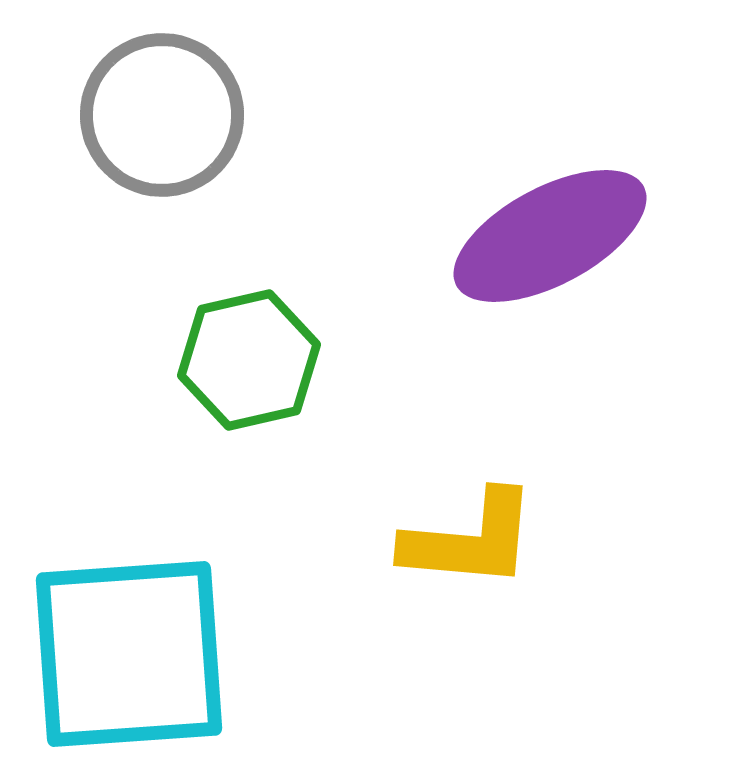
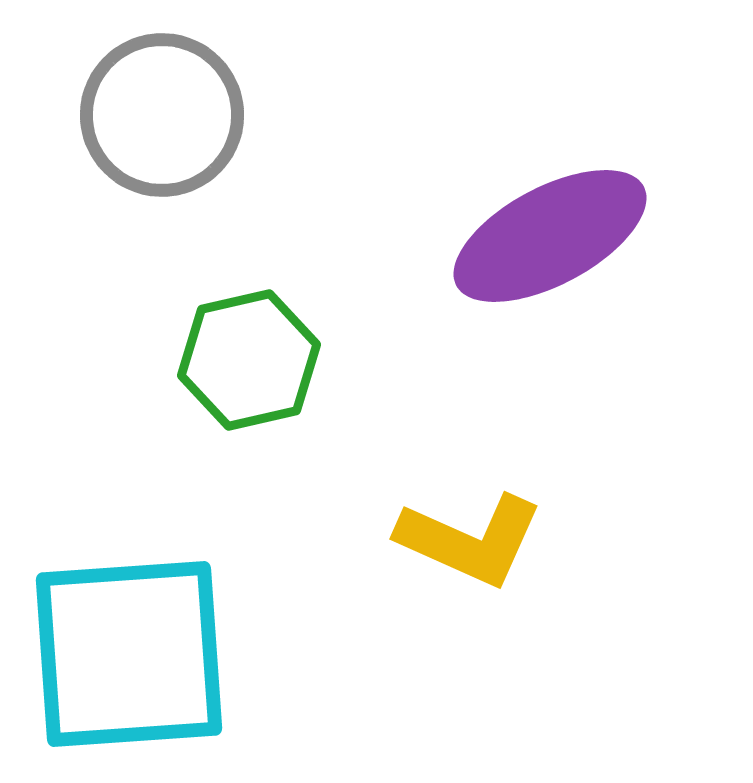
yellow L-shape: rotated 19 degrees clockwise
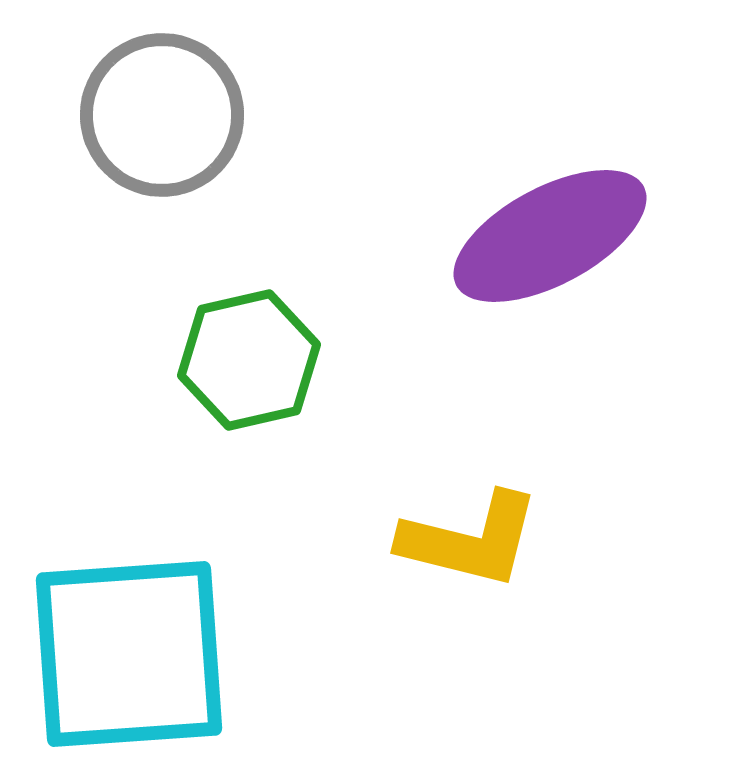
yellow L-shape: rotated 10 degrees counterclockwise
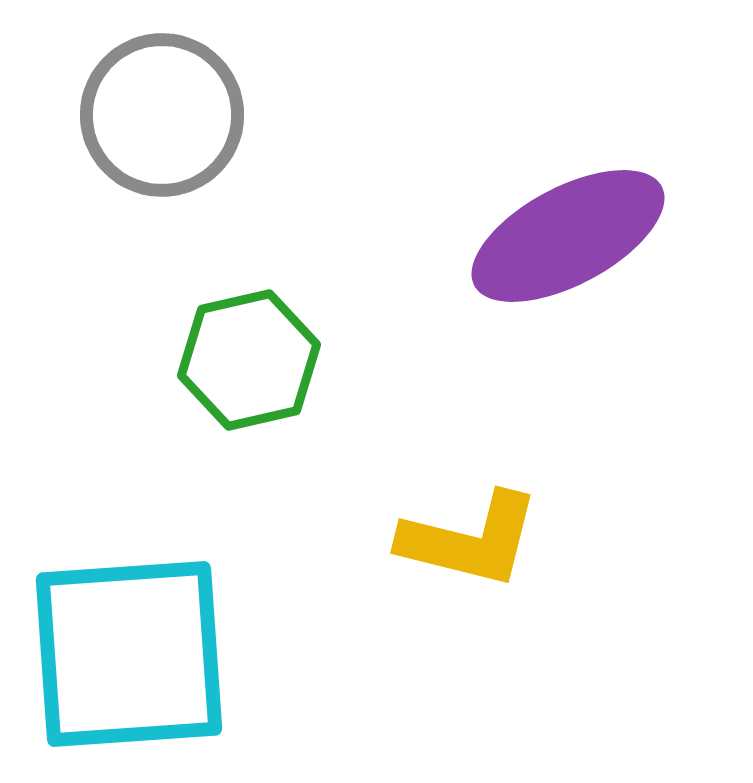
purple ellipse: moved 18 px right
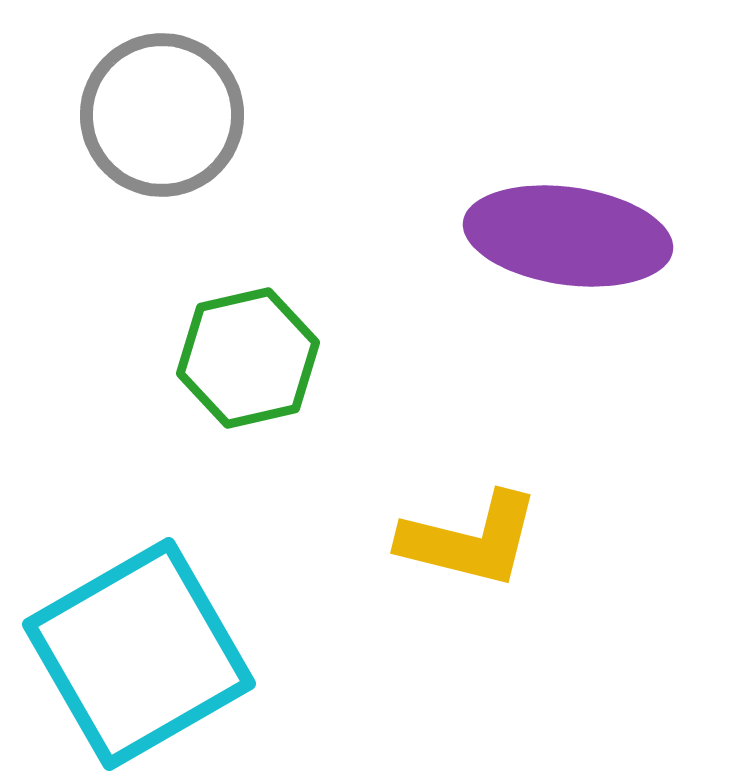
purple ellipse: rotated 36 degrees clockwise
green hexagon: moved 1 px left, 2 px up
cyan square: moved 10 px right; rotated 26 degrees counterclockwise
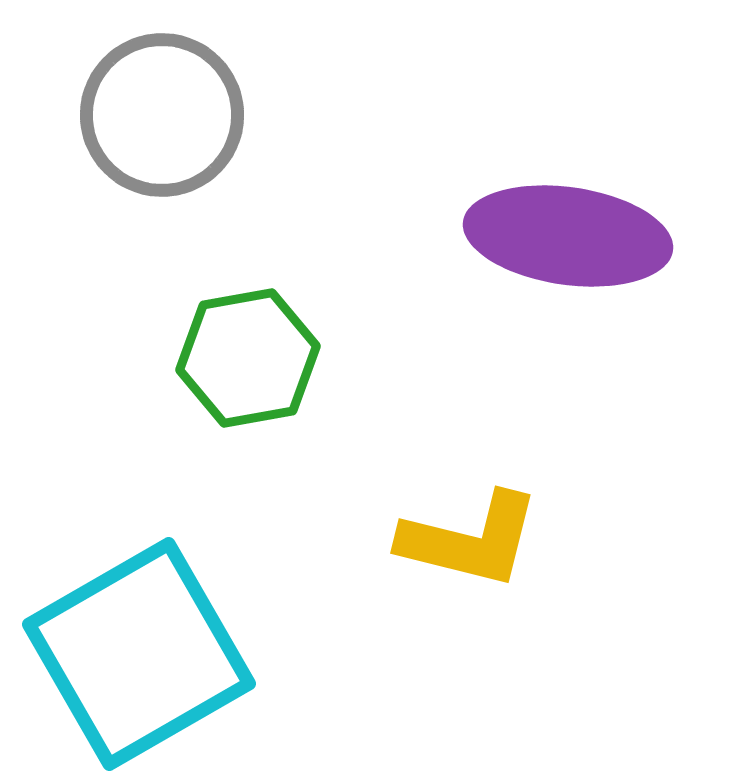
green hexagon: rotated 3 degrees clockwise
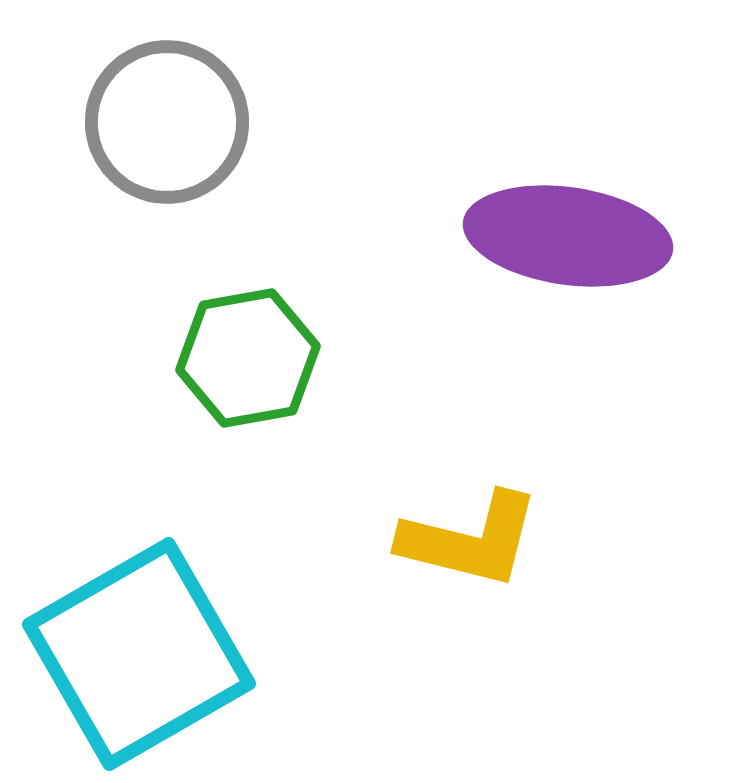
gray circle: moved 5 px right, 7 px down
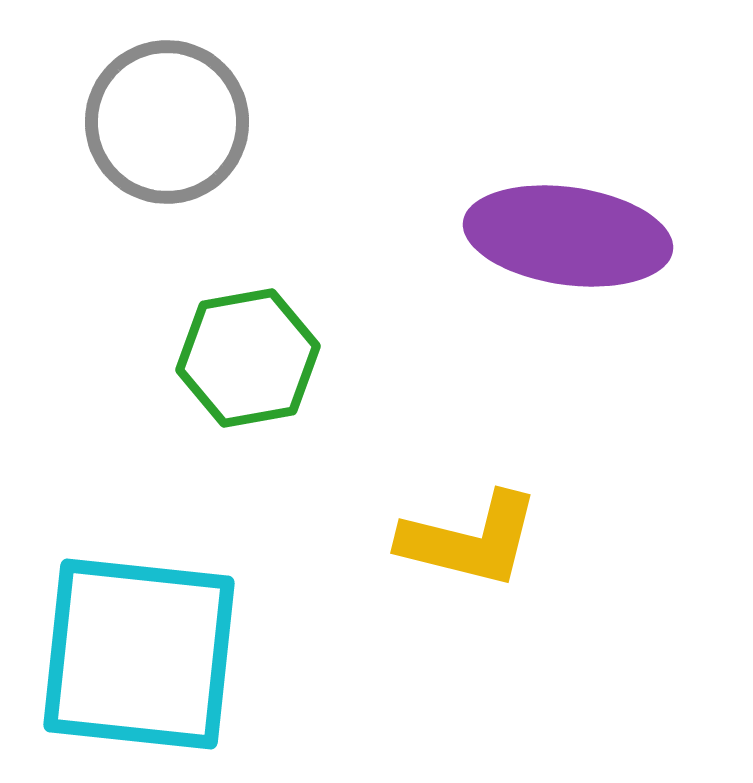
cyan square: rotated 36 degrees clockwise
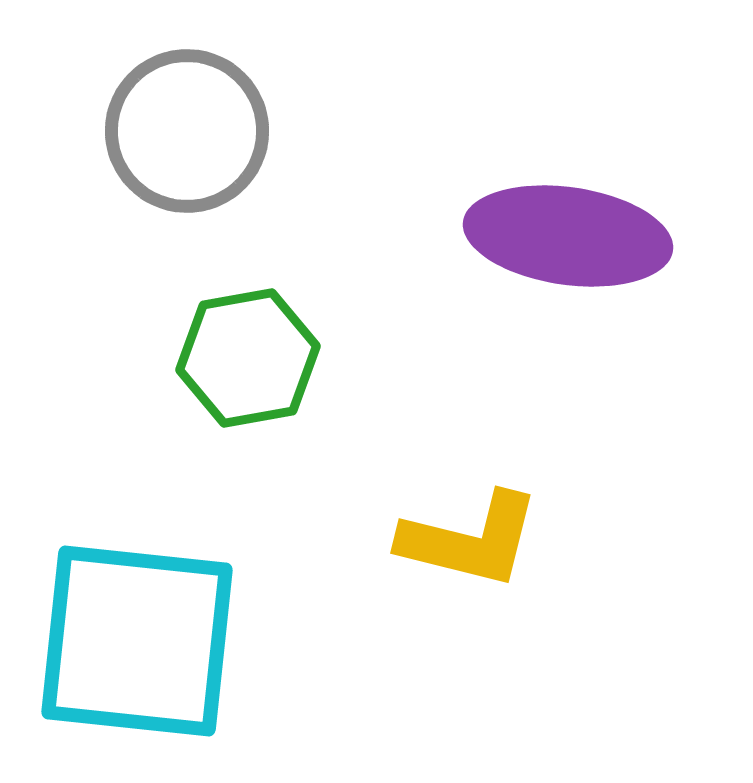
gray circle: moved 20 px right, 9 px down
cyan square: moved 2 px left, 13 px up
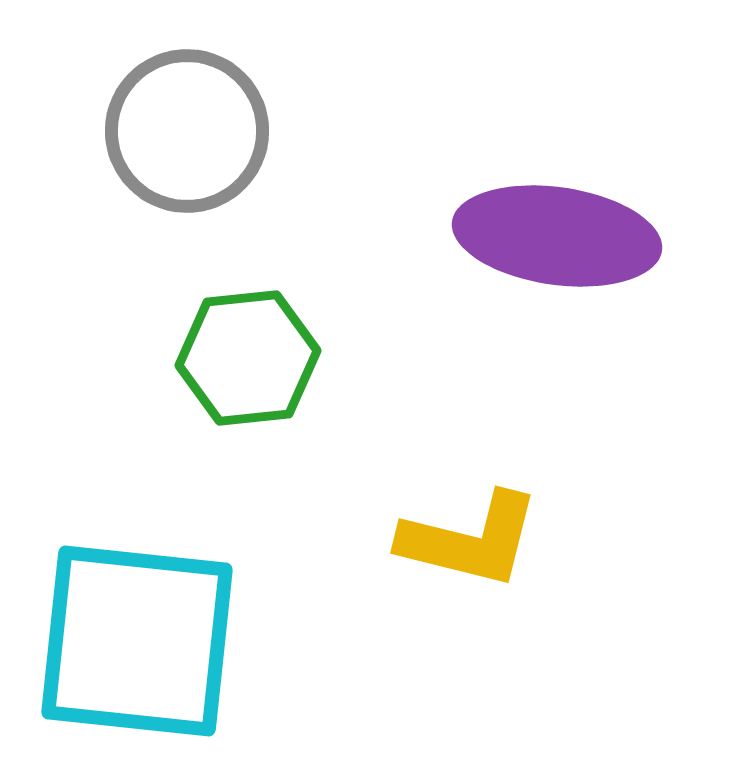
purple ellipse: moved 11 px left
green hexagon: rotated 4 degrees clockwise
